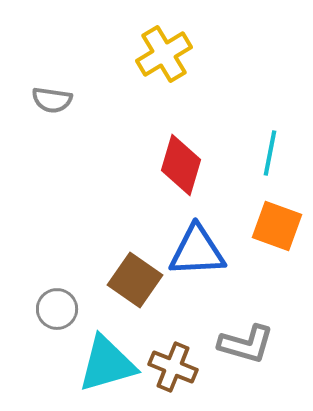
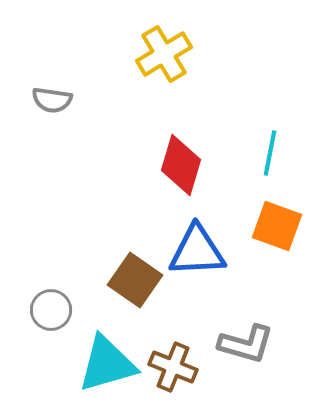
gray circle: moved 6 px left, 1 px down
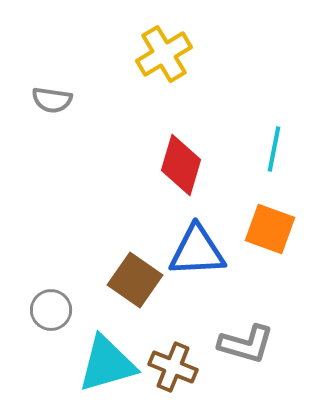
cyan line: moved 4 px right, 4 px up
orange square: moved 7 px left, 3 px down
